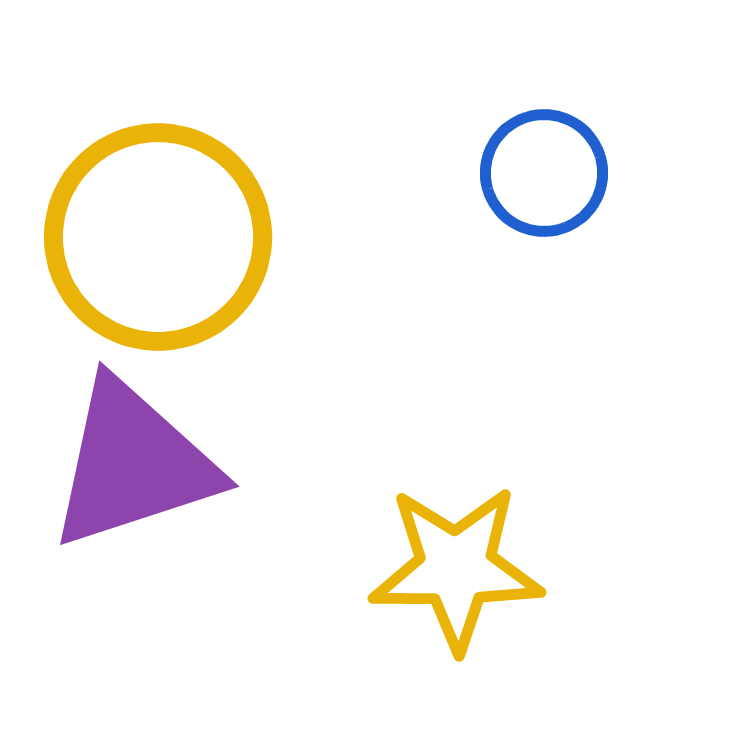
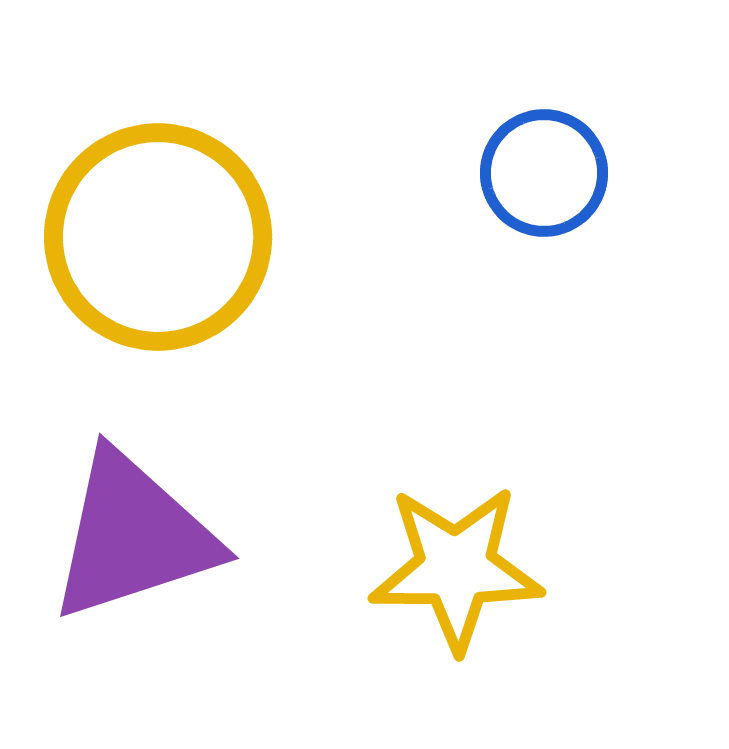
purple triangle: moved 72 px down
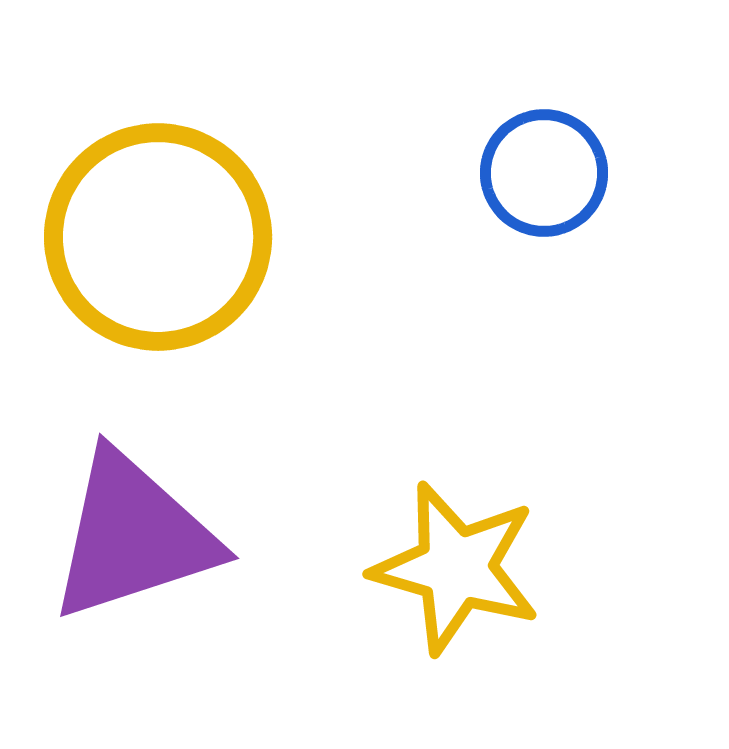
yellow star: rotated 16 degrees clockwise
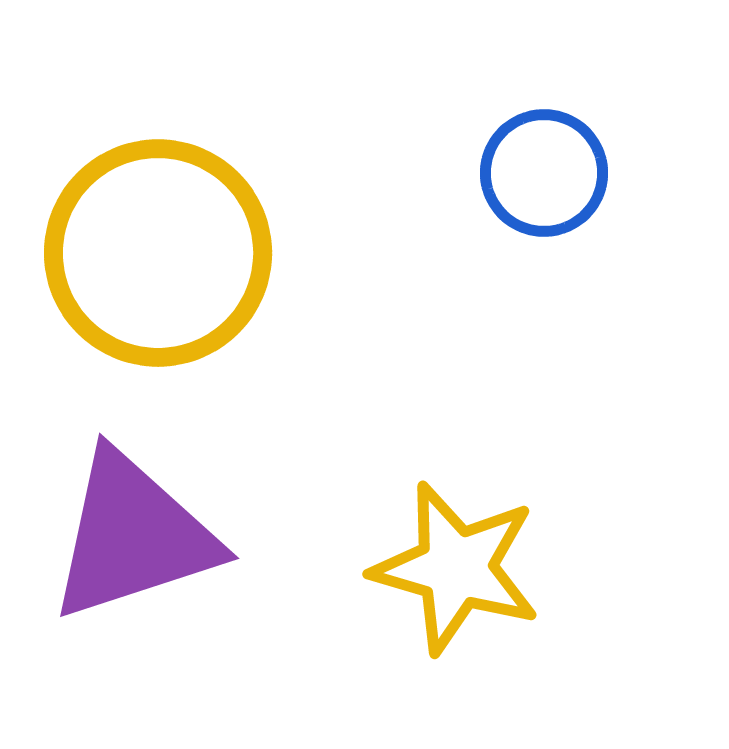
yellow circle: moved 16 px down
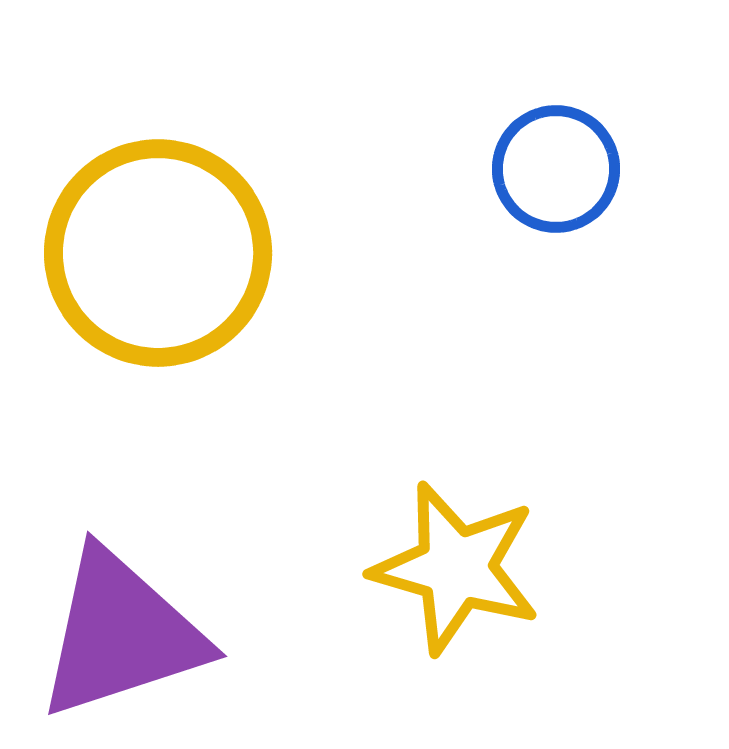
blue circle: moved 12 px right, 4 px up
purple triangle: moved 12 px left, 98 px down
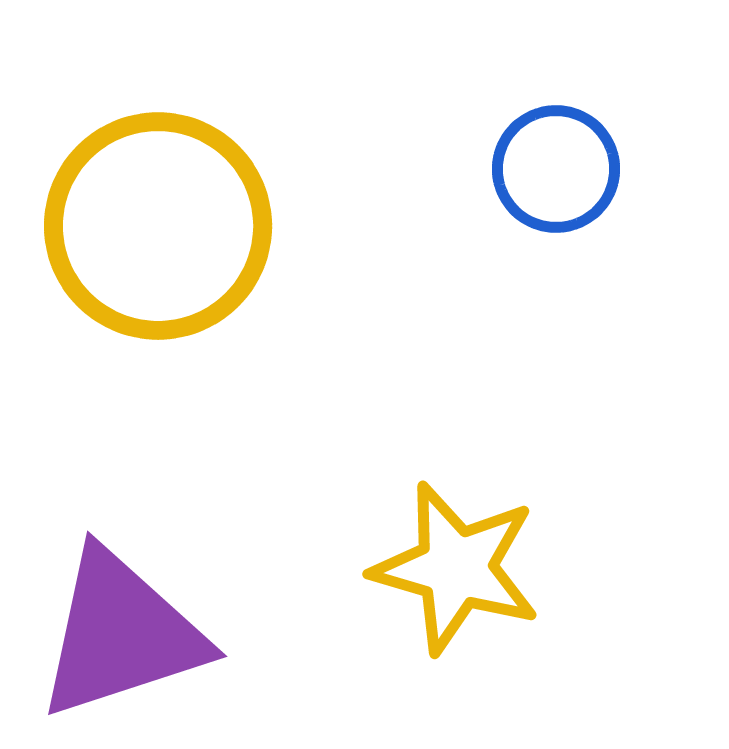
yellow circle: moved 27 px up
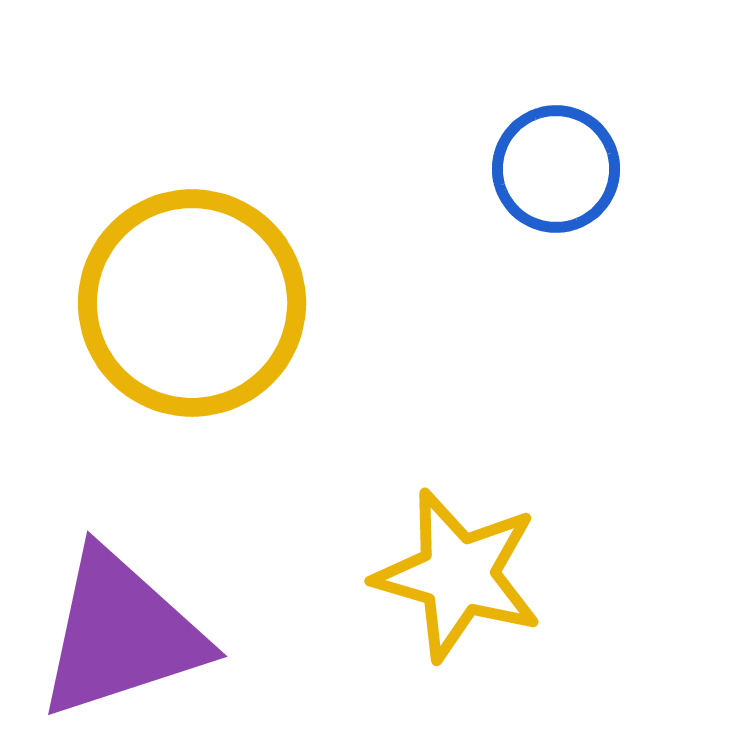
yellow circle: moved 34 px right, 77 px down
yellow star: moved 2 px right, 7 px down
